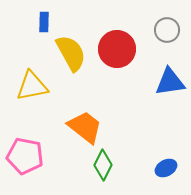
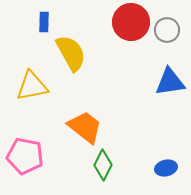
red circle: moved 14 px right, 27 px up
blue ellipse: rotated 15 degrees clockwise
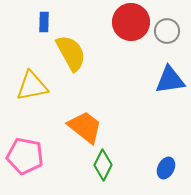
gray circle: moved 1 px down
blue triangle: moved 2 px up
blue ellipse: rotated 50 degrees counterclockwise
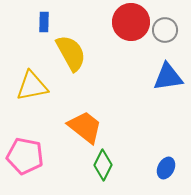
gray circle: moved 2 px left, 1 px up
blue triangle: moved 2 px left, 3 px up
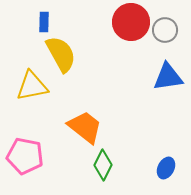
yellow semicircle: moved 10 px left, 1 px down
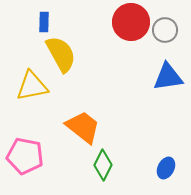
orange trapezoid: moved 2 px left
